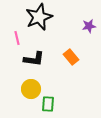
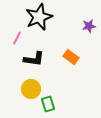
pink line: rotated 40 degrees clockwise
orange rectangle: rotated 14 degrees counterclockwise
green rectangle: rotated 21 degrees counterclockwise
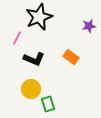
black L-shape: rotated 15 degrees clockwise
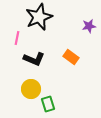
pink line: rotated 16 degrees counterclockwise
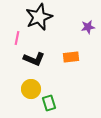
purple star: moved 1 px left, 1 px down
orange rectangle: rotated 42 degrees counterclockwise
green rectangle: moved 1 px right, 1 px up
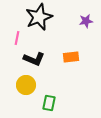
purple star: moved 2 px left, 6 px up
yellow circle: moved 5 px left, 4 px up
green rectangle: rotated 28 degrees clockwise
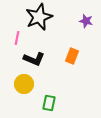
purple star: rotated 24 degrees clockwise
orange rectangle: moved 1 px right, 1 px up; rotated 63 degrees counterclockwise
yellow circle: moved 2 px left, 1 px up
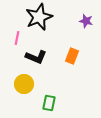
black L-shape: moved 2 px right, 2 px up
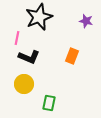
black L-shape: moved 7 px left
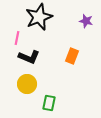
yellow circle: moved 3 px right
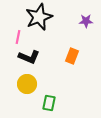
purple star: rotated 16 degrees counterclockwise
pink line: moved 1 px right, 1 px up
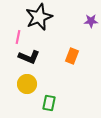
purple star: moved 5 px right
